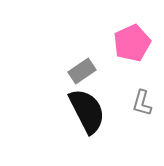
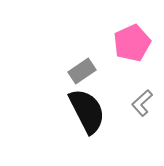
gray L-shape: rotated 32 degrees clockwise
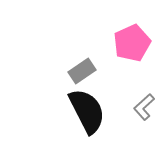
gray L-shape: moved 2 px right, 4 px down
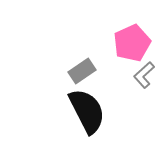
gray L-shape: moved 32 px up
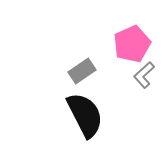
pink pentagon: moved 1 px down
black semicircle: moved 2 px left, 4 px down
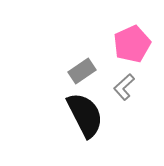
gray L-shape: moved 20 px left, 12 px down
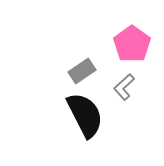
pink pentagon: rotated 12 degrees counterclockwise
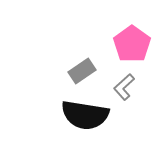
black semicircle: rotated 126 degrees clockwise
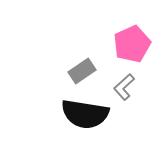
pink pentagon: rotated 12 degrees clockwise
black semicircle: moved 1 px up
